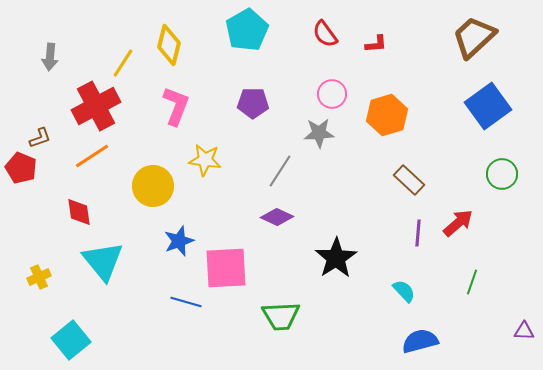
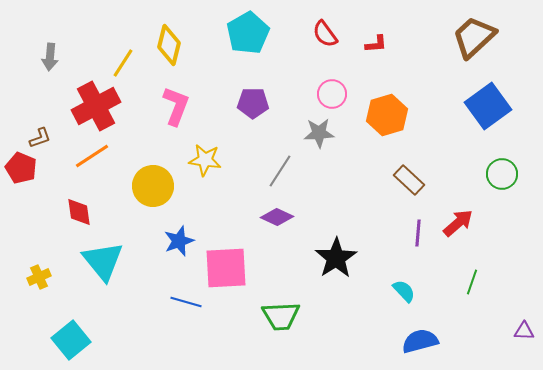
cyan pentagon: moved 1 px right, 3 px down
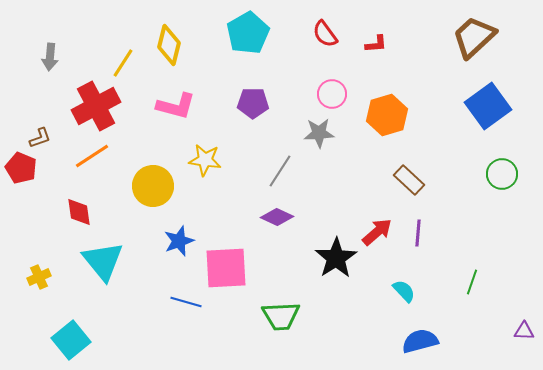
pink L-shape: rotated 84 degrees clockwise
red arrow: moved 81 px left, 9 px down
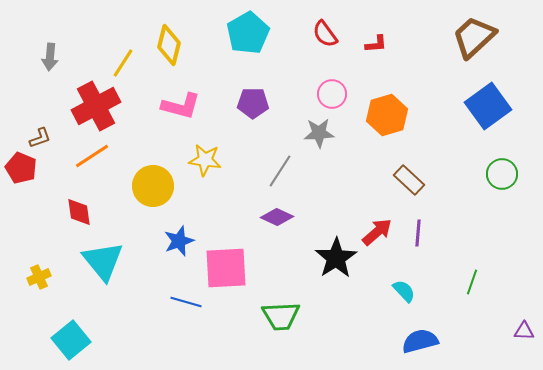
pink L-shape: moved 5 px right
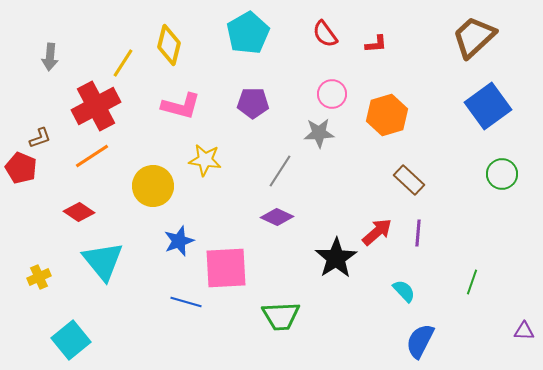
red diamond: rotated 48 degrees counterclockwise
blue semicircle: rotated 48 degrees counterclockwise
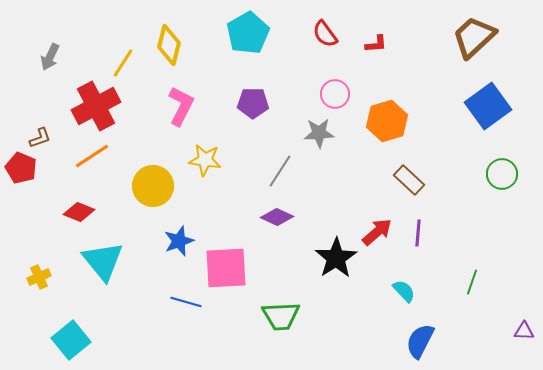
gray arrow: rotated 20 degrees clockwise
pink circle: moved 3 px right
pink L-shape: rotated 78 degrees counterclockwise
orange hexagon: moved 6 px down
red diamond: rotated 12 degrees counterclockwise
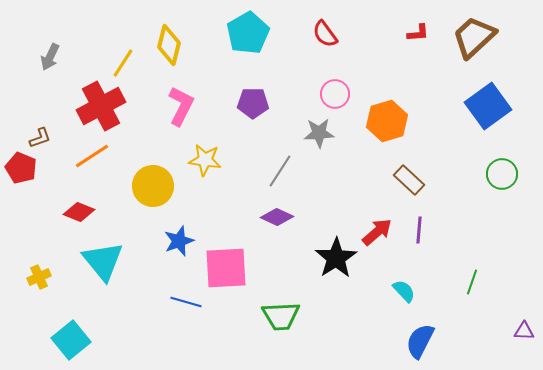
red L-shape: moved 42 px right, 11 px up
red cross: moved 5 px right
purple line: moved 1 px right, 3 px up
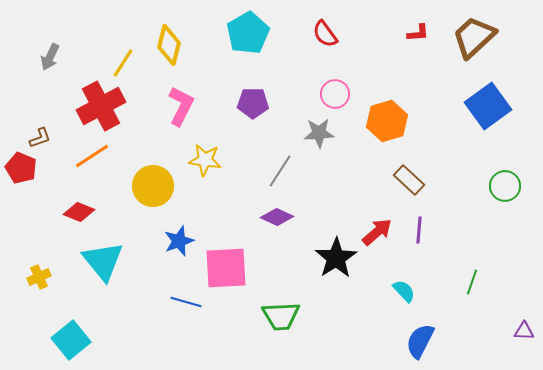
green circle: moved 3 px right, 12 px down
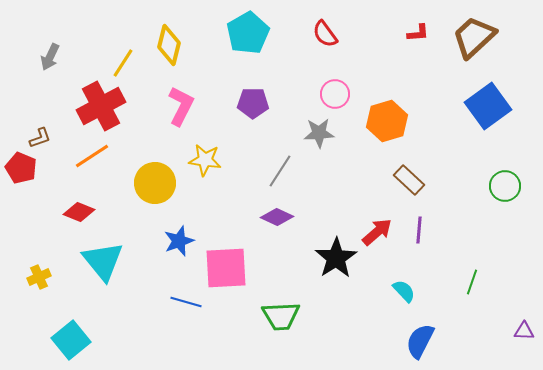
yellow circle: moved 2 px right, 3 px up
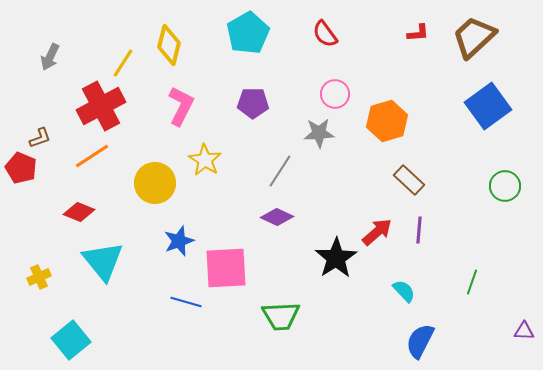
yellow star: rotated 24 degrees clockwise
